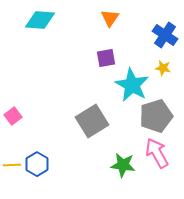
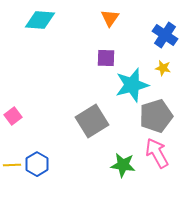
purple square: rotated 12 degrees clockwise
cyan star: rotated 28 degrees clockwise
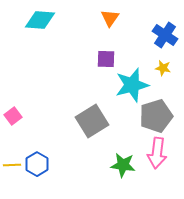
purple square: moved 1 px down
pink arrow: rotated 144 degrees counterclockwise
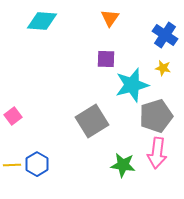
cyan diamond: moved 2 px right, 1 px down
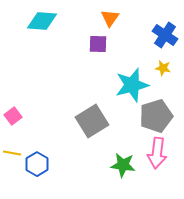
purple square: moved 8 px left, 15 px up
yellow line: moved 12 px up; rotated 12 degrees clockwise
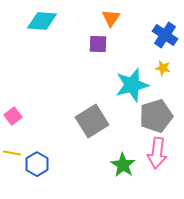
orange triangle: moved 1 px right
green star: rotated 25 degrees clockwise
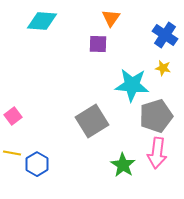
cyan star: rotated 20 degrees clockwise
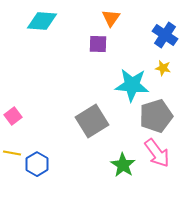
pink arrow: rotated 44 degrees counterclockwise
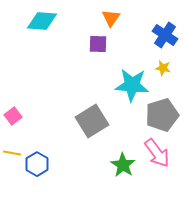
gray pentagon: moved 6 px right, 1 px up
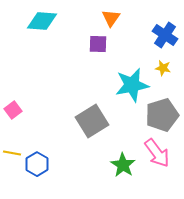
cyan star: rotated 16 degrees counterclockwise
pink square: moved 6 px up
